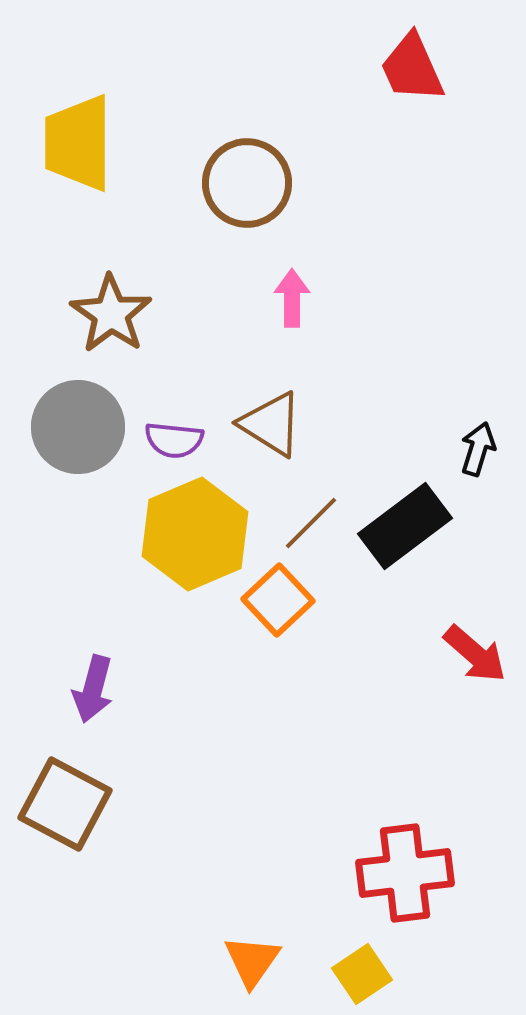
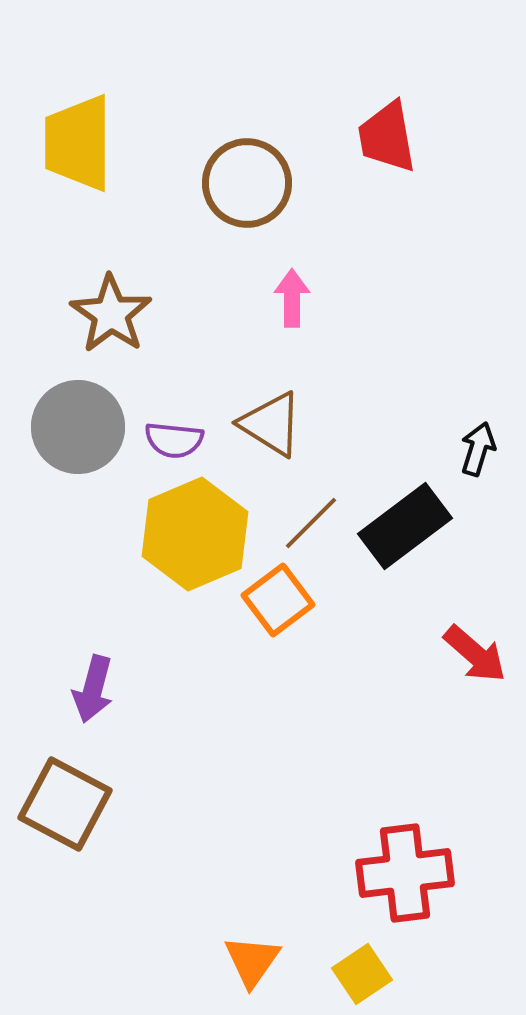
red trapezoid: moved 25 px left, 69 px down; rotated 14 degrees clockwise
orange square: rotated 6 degrees clockwise
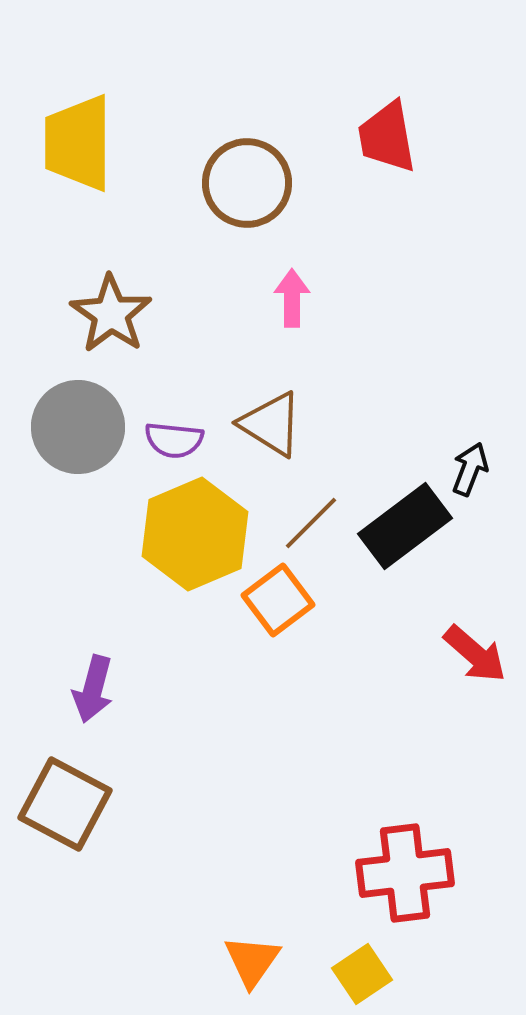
black arrow: moved 8 px left, 20 px down; rotated 4 degrees clockwise
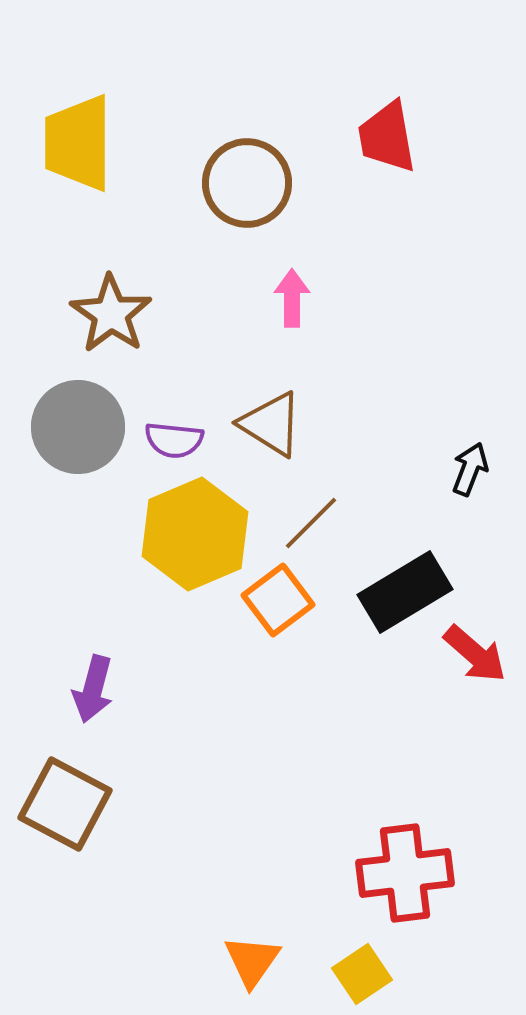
black rectangle: moved 66 px down; rotated 6 degrees clockwise
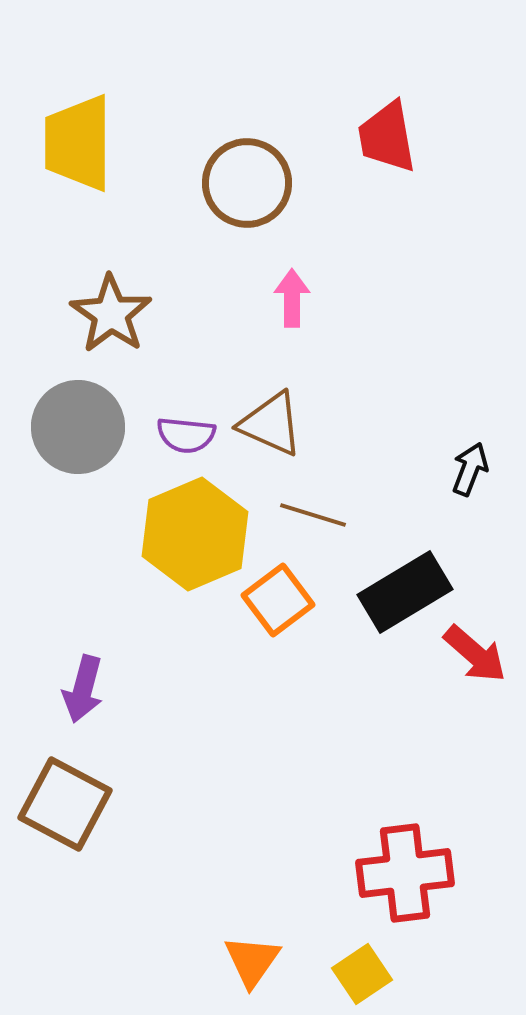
brown triangle: rotated 8 degrees counterclockwise
purple semicircle: moved 12 px right, 5 px up
brown line: moved 2 px right, 8 px up; rotated 62 degrees clockwise
purple arrow: moved 10 px left
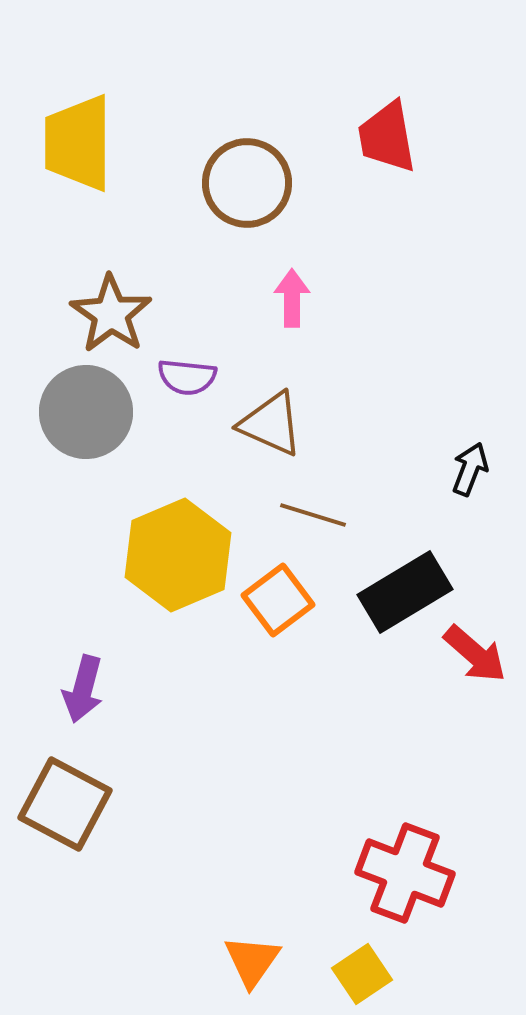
gray circle: moved 8 px right, 15 px up
purple semicircle: moved 1 px right, 58 px up
yellow hexagon: moved 17 px left, 21 px down
red cross: rotated 28 degrees clockwise
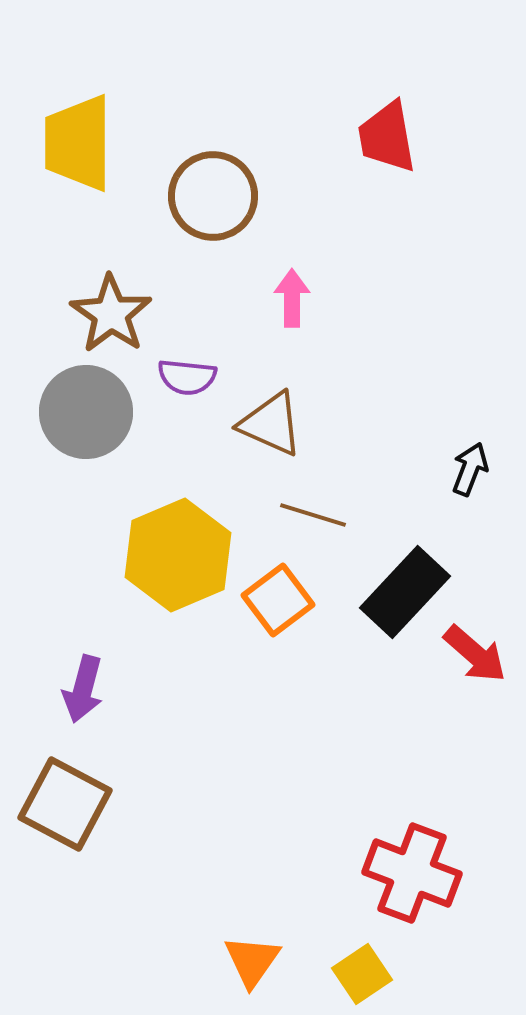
brown circle: moved 34 px left, 13 px down
black rectangle: rotated 16 degrees counterclockwise
red cross: moved 7 px right
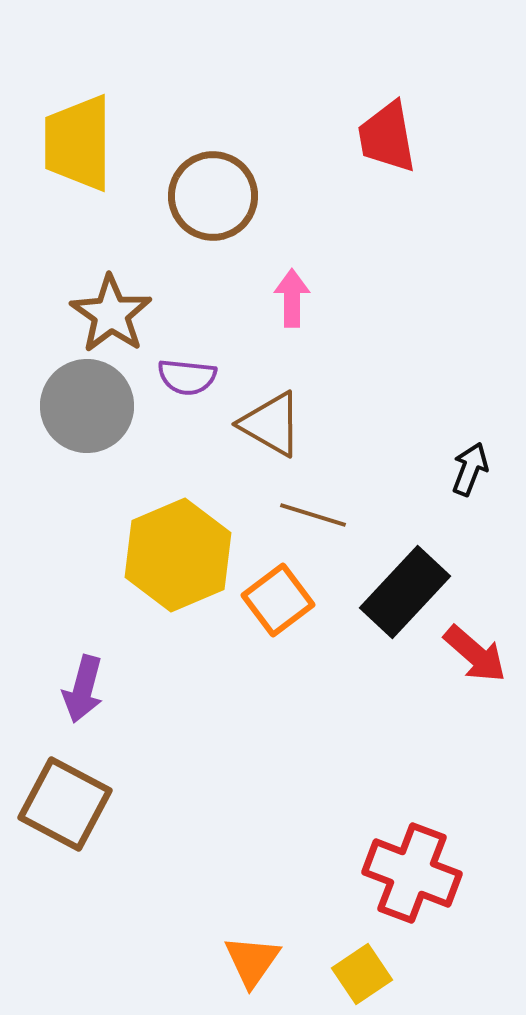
gray circle: moved 1 px right, 6 px up
brown triangle: rotated 6 degrees clockwise
